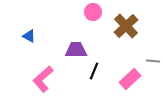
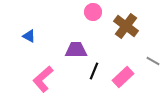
brown cross: rotated 10 degrees counterclockwise
gray line: rotated 24 degrees clockwise
pink rectangle: moved 7 px left, 2 px up
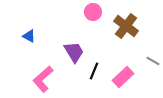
purple trapezoid: moved 2 px left, 2 px down; rotated 60 degrees clockwise
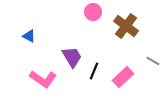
purple trapezoid: moved 2 px left, 5 px down
pink L-shape: rotated 104 degrees counterclockwise
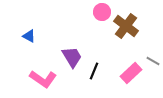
pink circle: moved 9 px right
pink rectangle: moved 8 px right, 4 px up
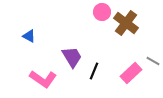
brown cross: moved 3 px up
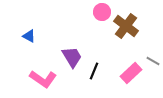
brown cross: moved 3 px down
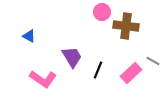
brown cross: rotated 30 degrees counterclockwise
black line: moved 4 px right, 1 px up
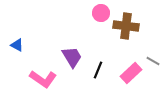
pink circle: moved 1 px left, 1 px down
blue triangle: moved 12 px left, 9 px down
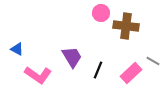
blue triangle: moved 4 px down
pink L-shape: moved 5 px left, 4 px up
